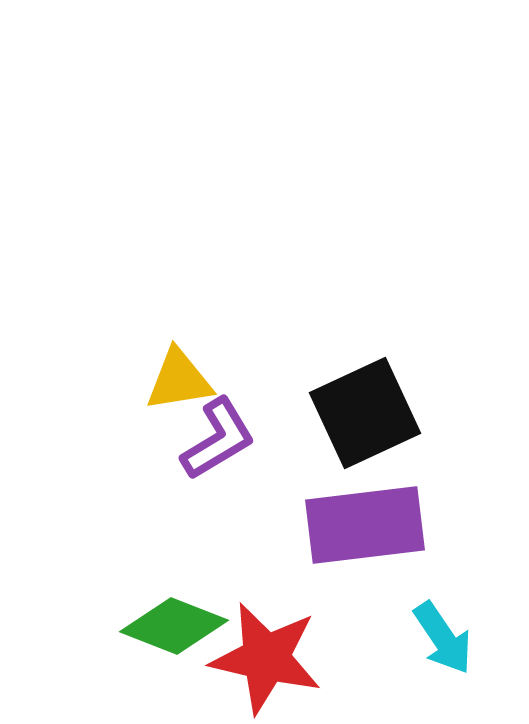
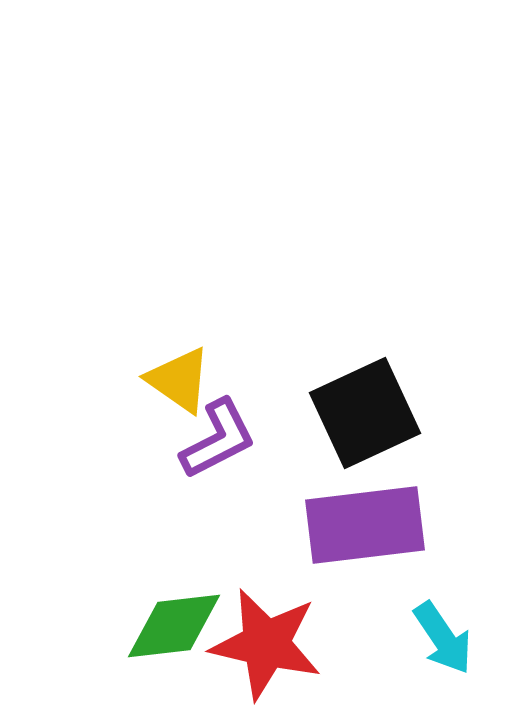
yellow triangle: rotated 44 degrees clockwise
purple L-shape: rotated 4 degrees clockwise
green diamond: rotated 28 degrees counterclockwise
red star: moved 14 px up
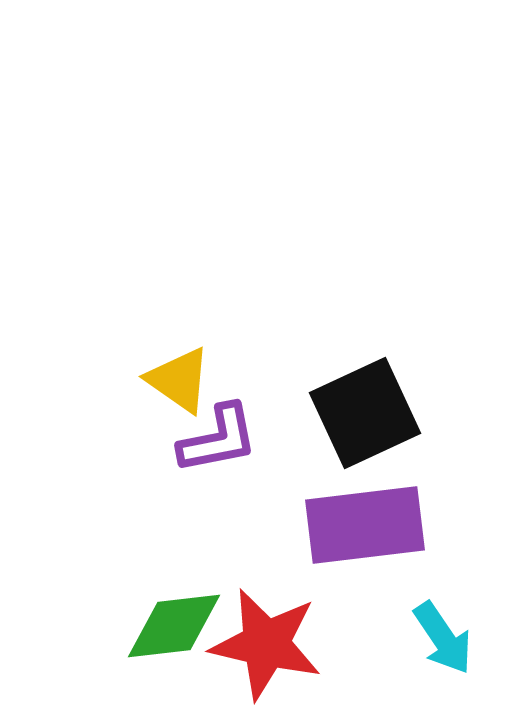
purple L-shape: rotated 16 degrees clockwise
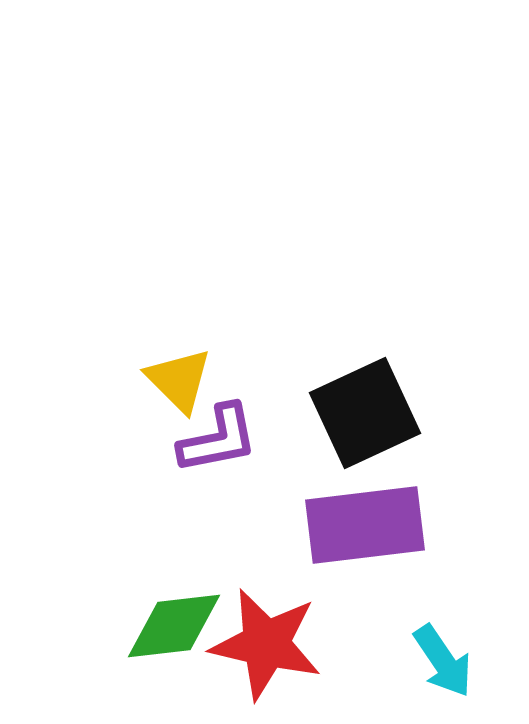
yellow triangle: rotated 10 degrees clockwise
cyan arrow: moved 23 px down
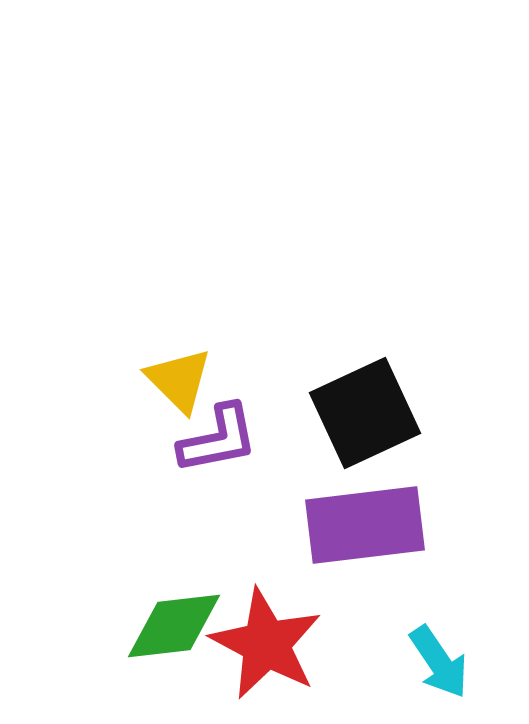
red star: rotated 15 degrees clockwise
cyan arrow: moved 4 px left, 1 px down
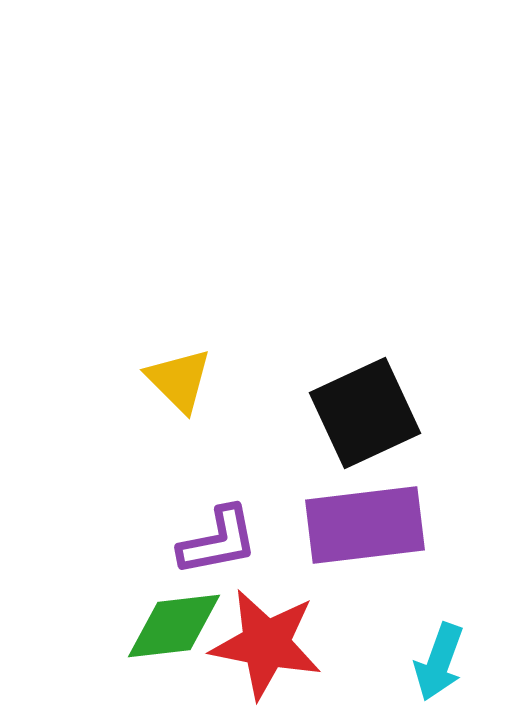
purple L-shape: moved 102 px down
red star: rotated 17 degrees counterclockwise
cyan arrow: rotated 54 degrees clockwise
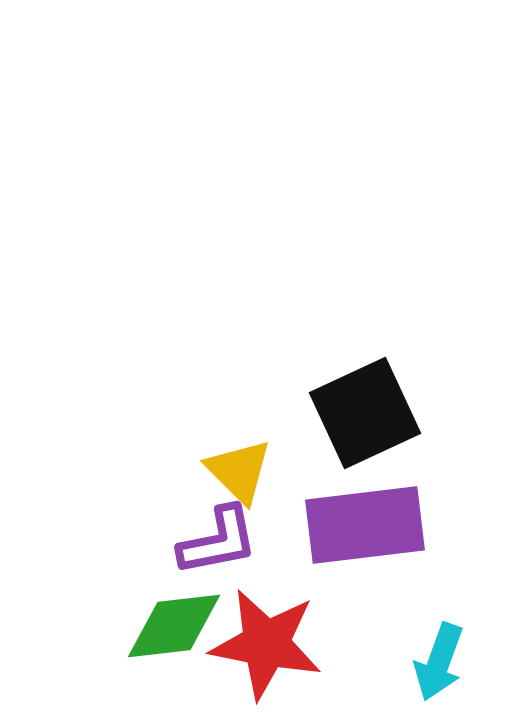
yellow triangle: moved 60 px right, 91 px down
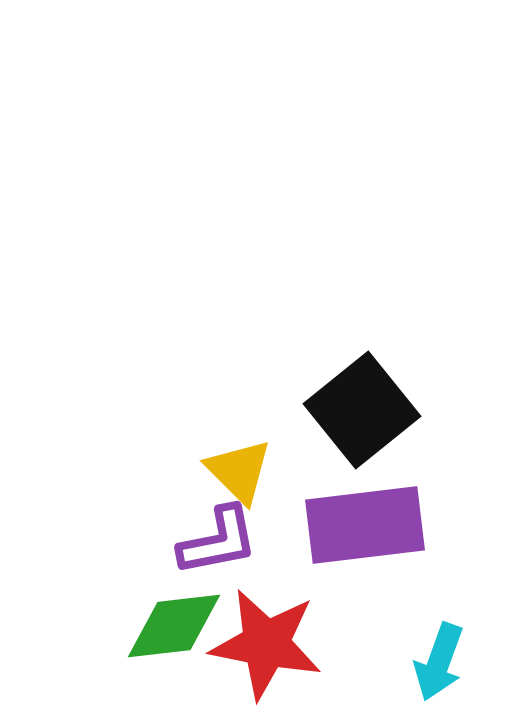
black square: moved 3 px left, 3 px up; rotated 14 degrees counterclockwise
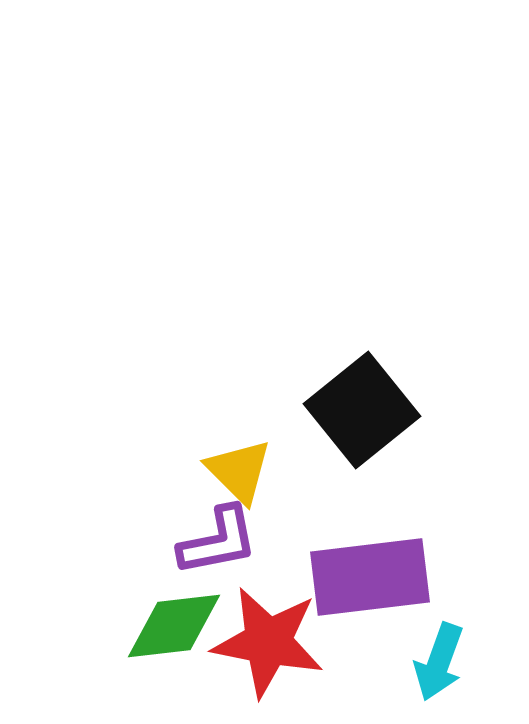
purple rectangle: moved 5 px right, 52 px down
red star: moved 2 px right, 2 px up
